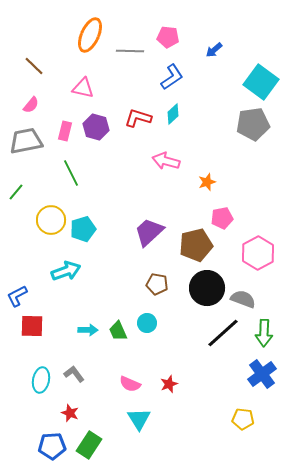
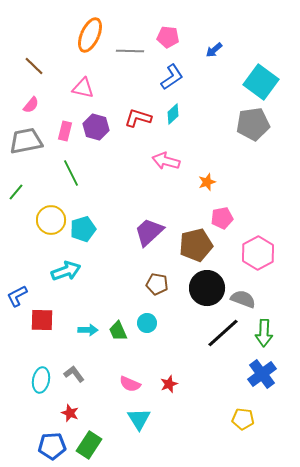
red square at (32, 326): moved 10 px right, 6 px up
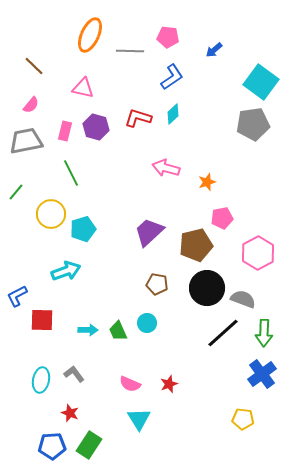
pink arrow at (166, 161): moved 7 px down
yellow circle at (51, 220): moved 6 px up
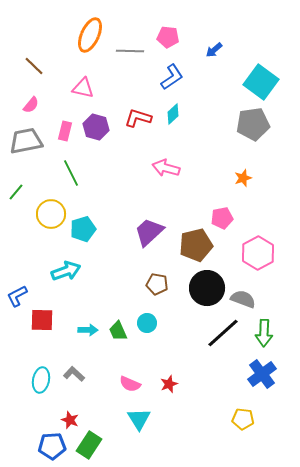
orange star at (207, 182): moved 36 px right, 4 px up
gray L-shape at (74, 374): rotated 10 degrees counterclockwise
red star at (70, 413): moved 7 px down
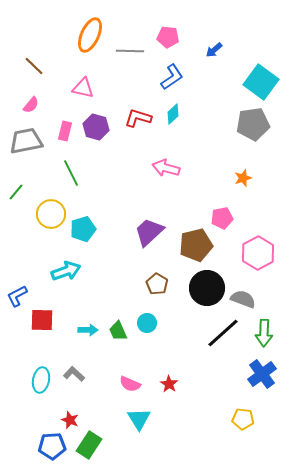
brown pentagon at (157, 284): rotated 20 degrees clockwise
red star at (169, 384): rotated 18 degrees counterclockwise
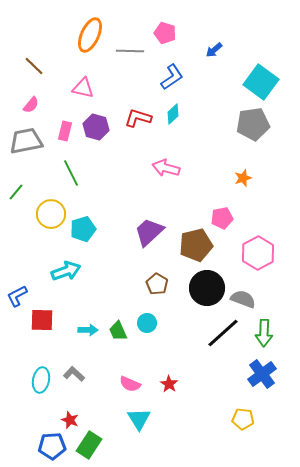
pink pentagon at (168, 37): moved 3 px left, 4 px up; rotated 10 degrees clockwise
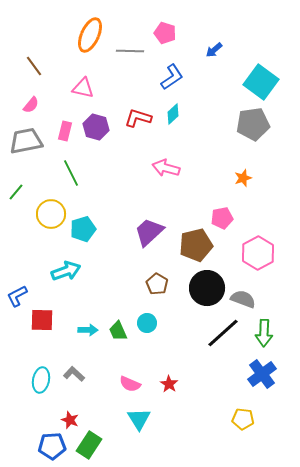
brown line at (34, 66): rotated 10 degrees clockwise
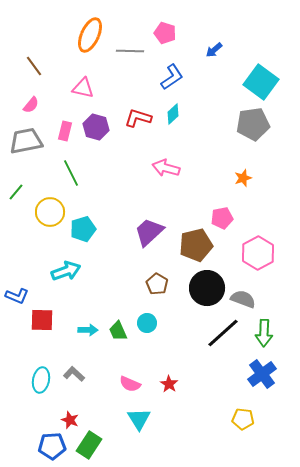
yellow circle at (51, 214): moved 1 px left, 2 px up
blue L-shape at (17, 296): rotated 130 degrees counterclockwise
